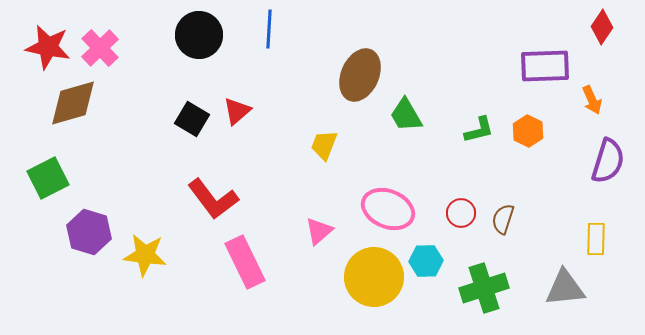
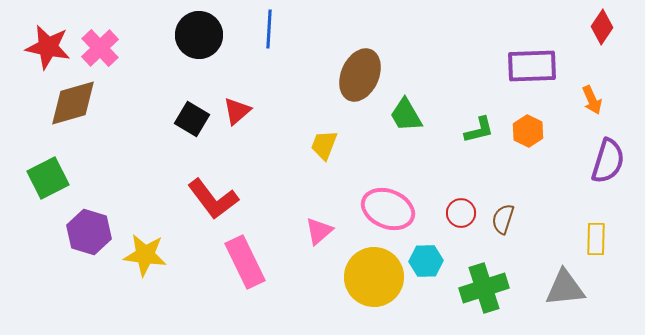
purple rectangle: moved 13 px left
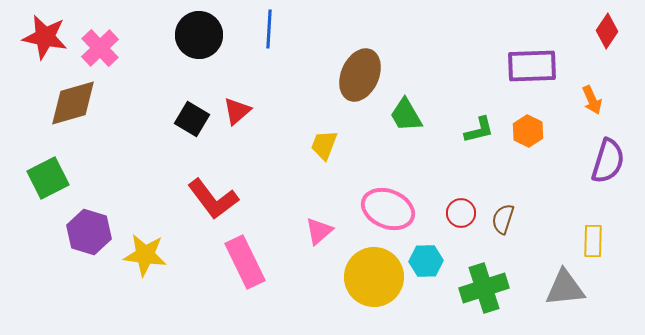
red diamond: moved 5 px right, 4 px down
red star: moved 3 px left, 10 px up
yellow rectangle: moved 3 px left, 2 px down
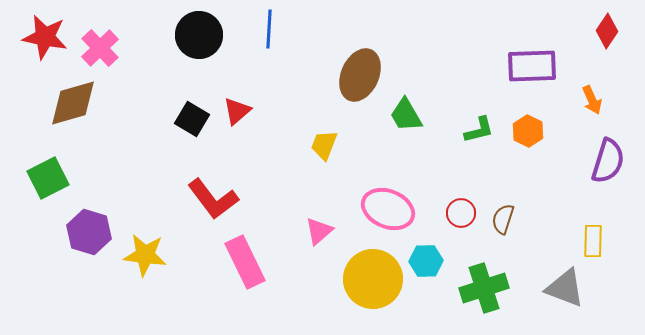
yellow circle: moved 1 px left, 2 px down
gray triangle: rotated 27 degrees clockwise
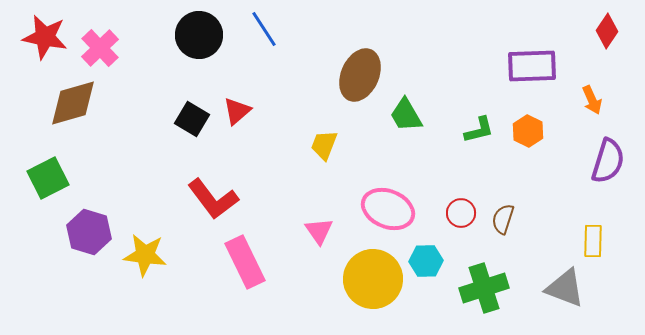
blue line: moved 5 px left; rotated 36 degrees counterclockwise
pink triangle: rotated 24 degrees counterclockwise
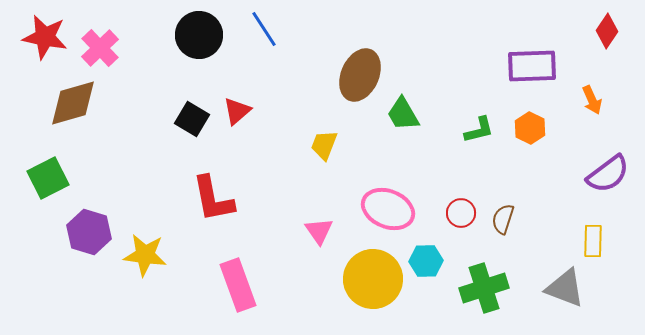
green trapezoid: moved 3 px left, 1 px up
orange hexagon: moved 2 px right, 3 px up
purple semicircle: moved 13 px down; rotated 36 degrees clockwise
red L-shape: rotated 26 degrees clockwise
pink rectangle: moved 7 px left, 23 px down; rotated 6 degrees clockwise
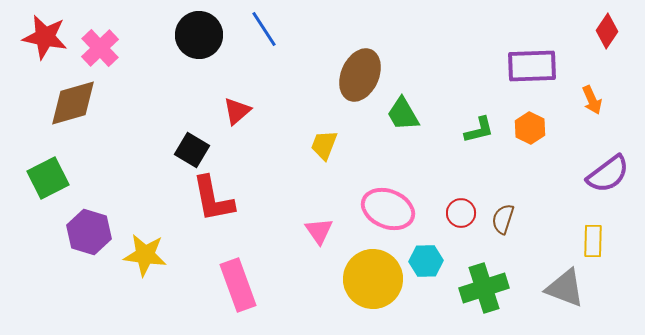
black square: moved 31 px down
